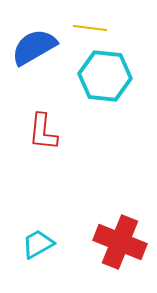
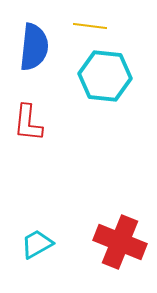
yellow line: moved 2 px up
blue semicircle: rotated 126 degrees clockwise
red L-shape: moved 15 px left, 9 px up
cyan trapezoid: moved 1 px left
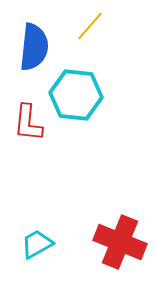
yellow line: rotated 56 degrees counterclockwise
cyan hexagon: moved 29 px left, 19 px down
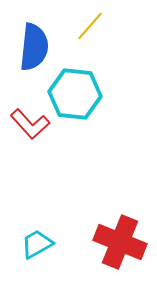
cyan hexagon: moved 1 px left, 1 px up
red L-shape: moved 2 px right, 1 px down; rotated 48 degrees counterclockwise
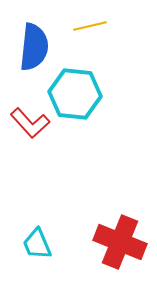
yellow line: rotated 36 degrees clockwise
red L-shape: moved 1 px up
cyan trapezoid: rotated 84 degrees counterclockwise
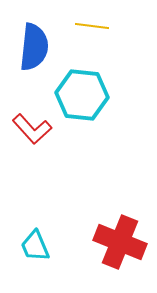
yellow line: moved 2 px right; rotated 20 degrees clockwise
cyan hexagon: moved 7 px right, 1 px down
red L-shape: moved 2 px right, 6 px down
cyan trapezoid: moved 2 px left, 2 px down
